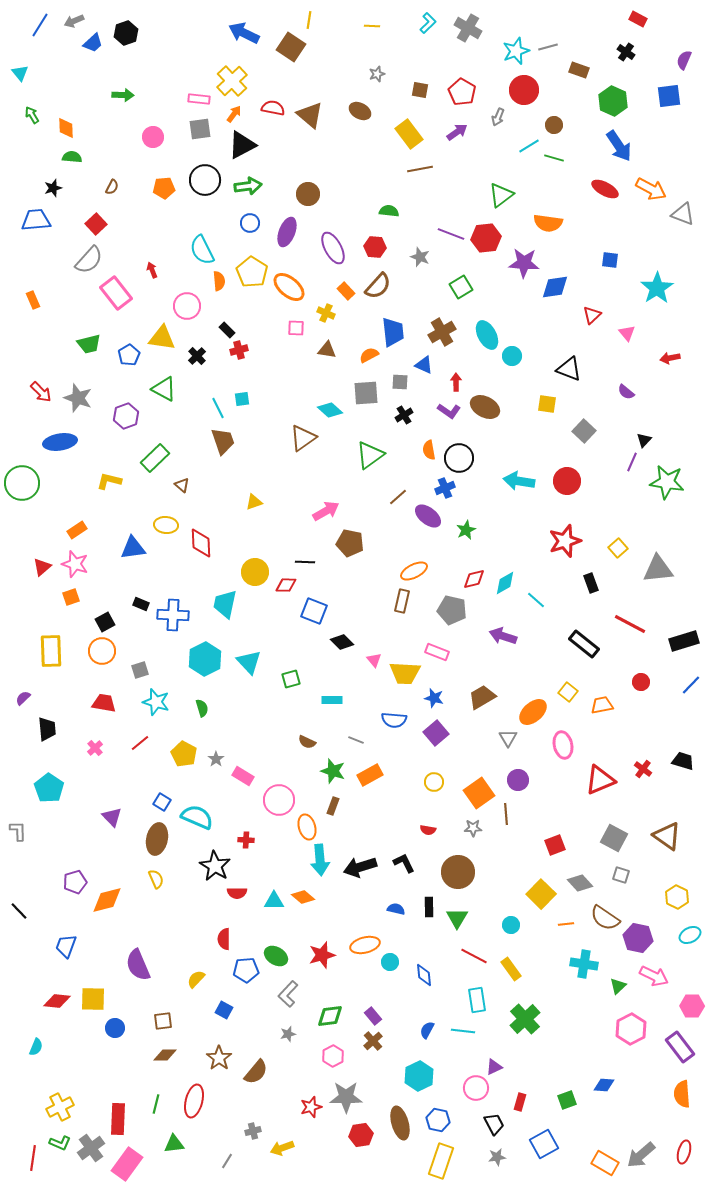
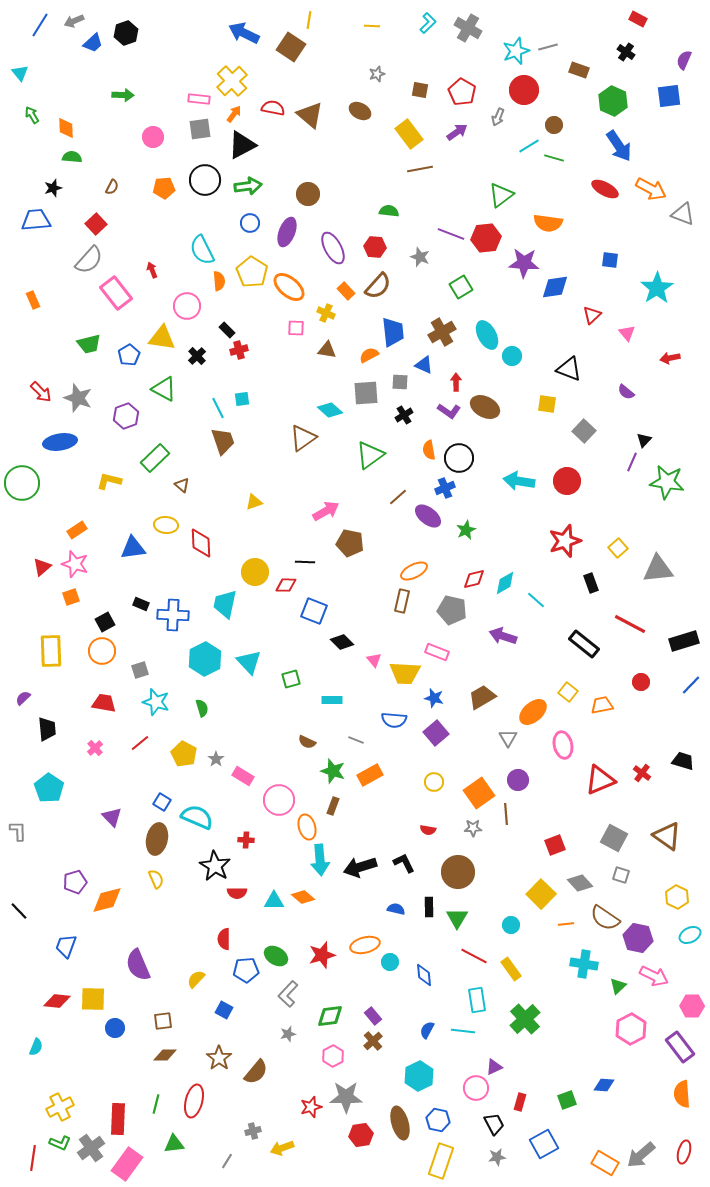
red cross at (643, 769): moved 1 px left, 4 px down
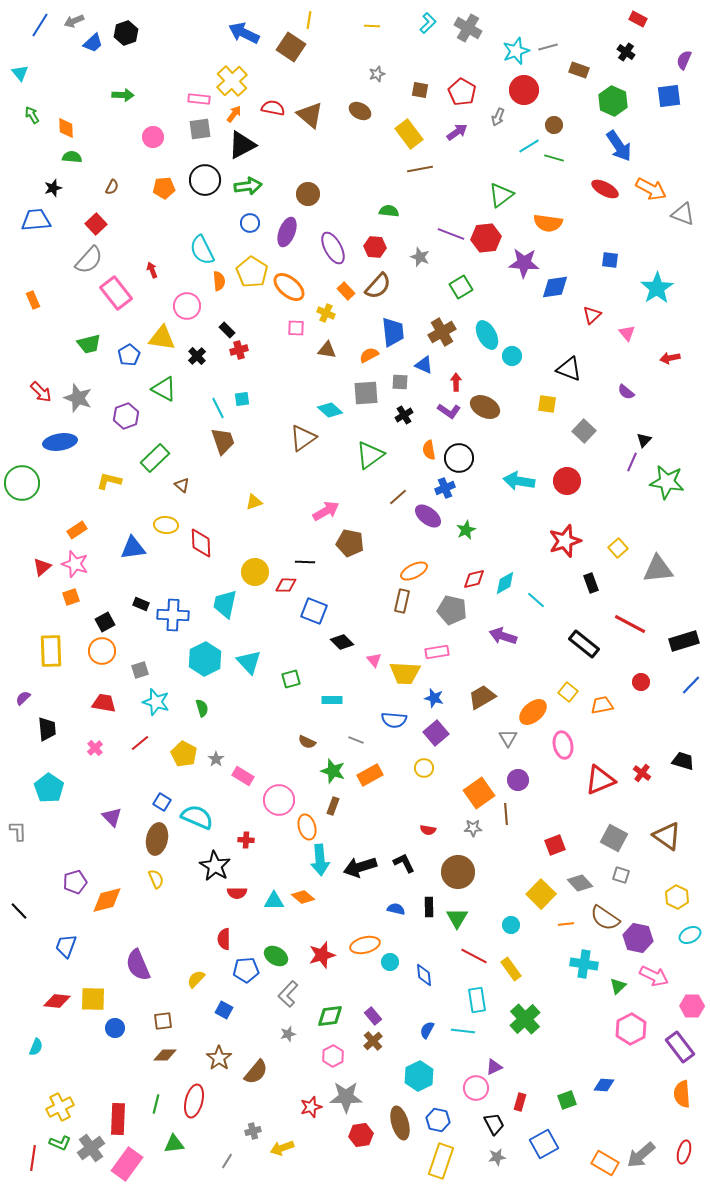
pink rectangle at (437, 652): rotated 30 degrees counterclockwise
yellow circle at (434, 782): moved 10 px left, 14 px up
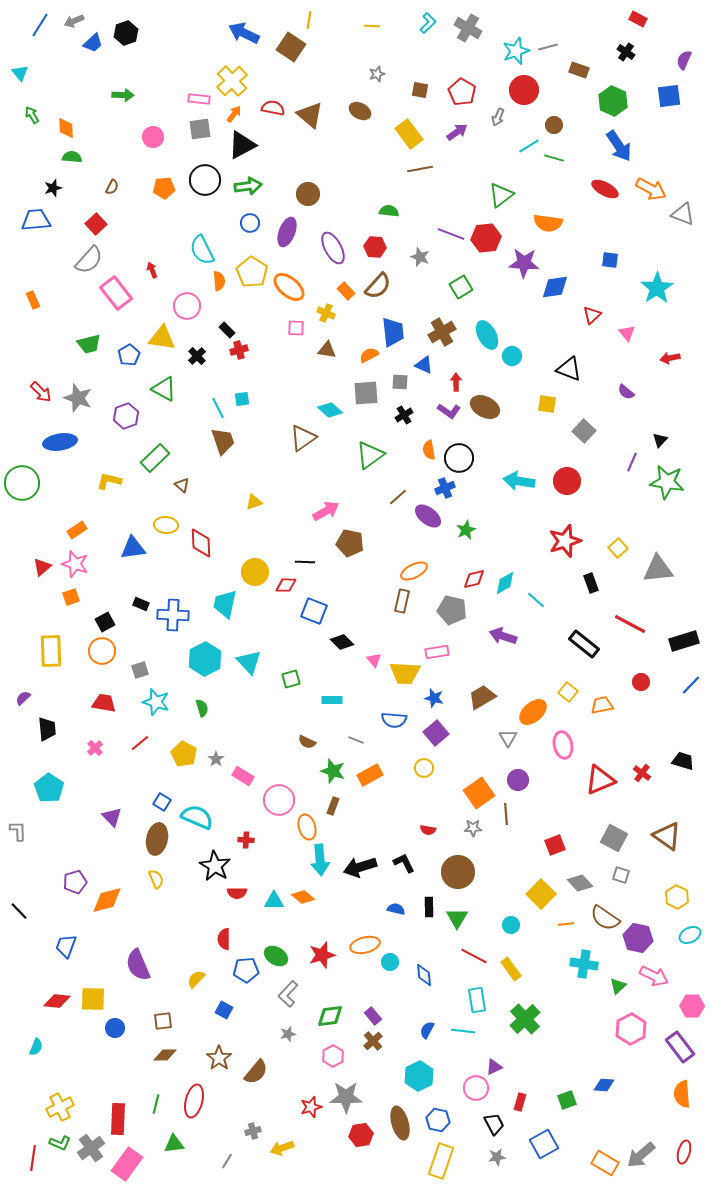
black triangle at (644, 440): moved 16 px right
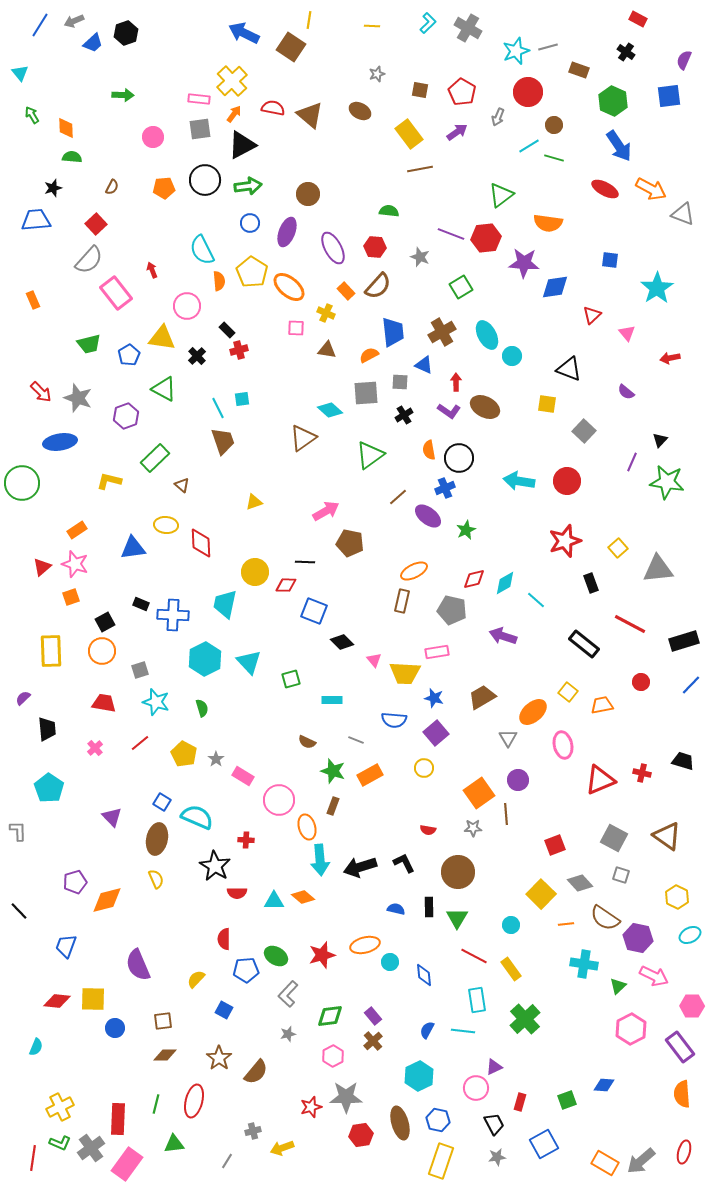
red circle at (524, 90): moved 4 px right, 2 px down
red cross at (642, 773): rotated 24 degrees counterclockwise
gray arrow at (641, 1155): moved 6 px down
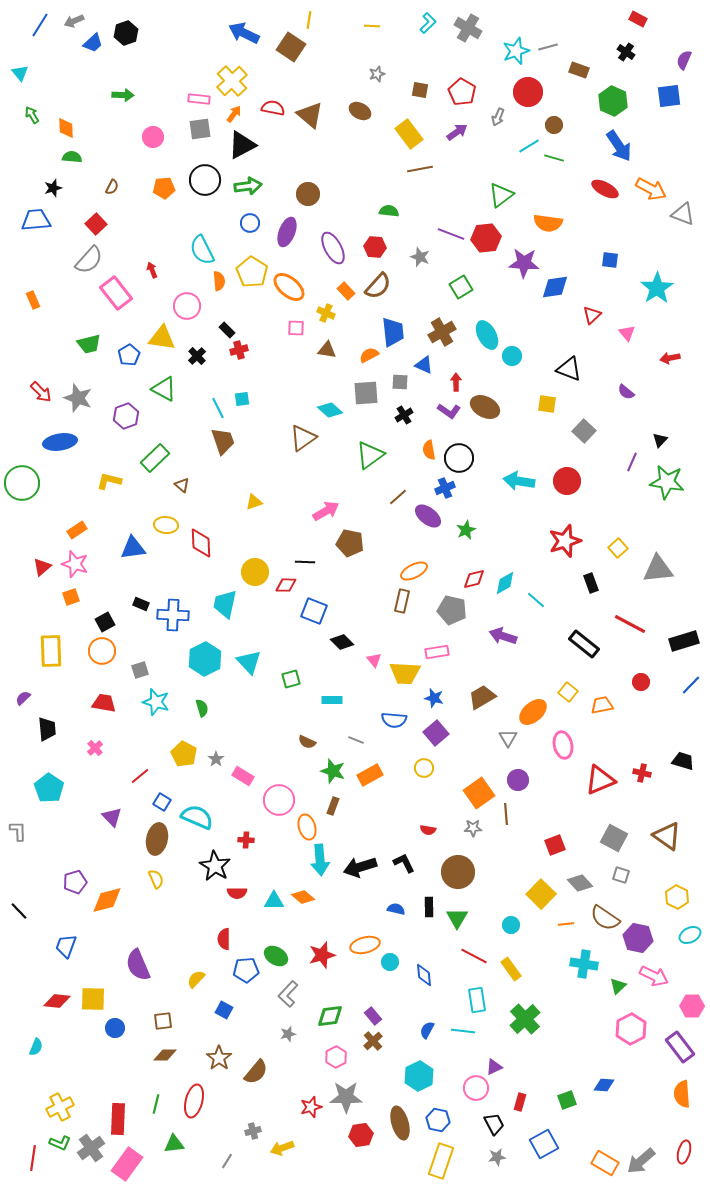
red line at (140, 743): moved 33 px down
pink hexagon at (333, 1056): moved 3 px right, 1 px down
